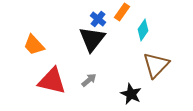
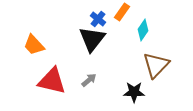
black star: moved 3 px right, 2 px up; rotated 25 degrees counterclockwise
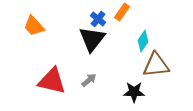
cyan diamond: moved 11 px down
orange trapezoid: moved 19 px up
brown triangle: rotated 40 degrees clockwise
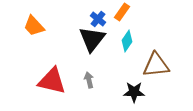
cyan diamond: moved 16 px left
gray arrow: rotated 63 degrees counterclockwise
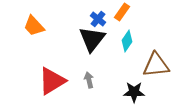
red triangle: rotated 44 degrees counterclockwise
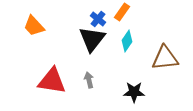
brown triangle: moved 9 px right, 7 px up
red triangle: rotated 40 degrees clockwise
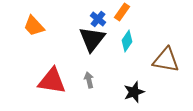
brown triangle: moved 1 px right, 2 px down; rotated 16 degrees clockwise
black star: rotated 20 degrees counterclockwise
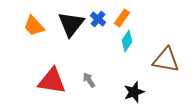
orange rectangle: moved 6 px down
black triangle: moved 21 px left, 15 px up
gray arrow: rotated 21 degrees counterclockwise
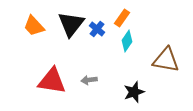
blue cross: moved 1 px left, 10 px down
gray arrow: rotated 63 degrees counterclockwise
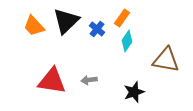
black triangle: moved 5 px left, 3 px up; rotated 8 degrees clockwise
